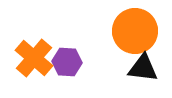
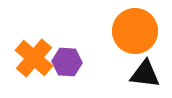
black triangle: moved 2 px right, 6 px down
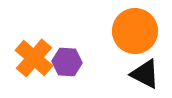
black triangle: rotated 20 degrees clockwise
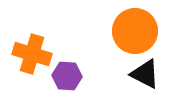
orange cross: moved 2 px left, 4 px up; rotated 24 degrees counterclockwise
purple hexagon: moved 14 px down
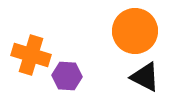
orange cross: moved 1 px left, 1 px down
black triangle: moved 3 px down
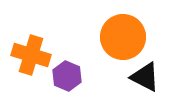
orange circle: moved 12 px left, 6 px down
purple hexagon: rotated 20 degrees clockwise
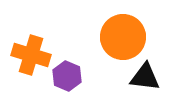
black triangle: rotated 20 degrees counterclockwise
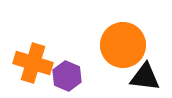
orange circle: moved 8 px down
orange cross: moved 2 px right, 8 px down
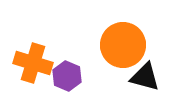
black triangle: rotated 8 degrees clockwise
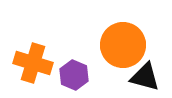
purple hexagon: moved 7 px right, 1 px up
